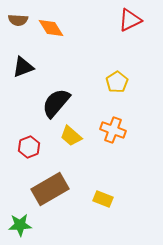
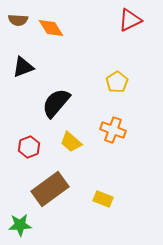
yellow trapezoid: moved 6 px down
brown rectangle: rotated 6 degrees counterclockwise
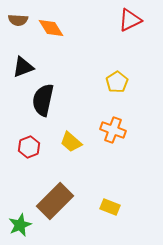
black semicircle: moved 13 px left, 3 px up; rotated 28 degrees counterclockwise
brown rectangle: moved 5 px right, 12 px down; rotated 9 degrees counterclockwise
yellow rectangle: moved 7 px right, 8 px down
green star: rotated 20 degrees counterclockwise
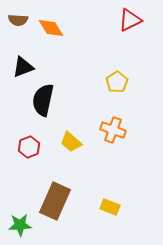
brown rectangle: rotated 21 degrees counterclockwise
green star: rotated 20 degrees clockwise
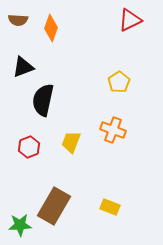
orange diamond: rotated 52 degrees clockwise
yellow pentagon: moved 2 px right
yellow trapezoid: rotated 70 degrees clockwise
brown rectangle: moved 1 px left, 5 px down; rotated 6 degrees clockwise
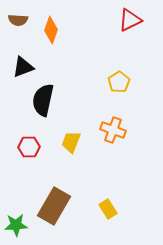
orange diamond: moved 2 px down
red hexagon: rotated 20 degrees clockwise
yellow rectangle: moved 2 px left, 2 px down; rotated 36 degrees clockwise
green star: moved 4 px left
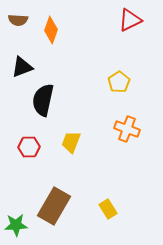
black triangle: moved 1 px left
orange cross: moved 14 px right, 1 px up
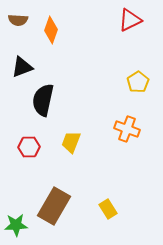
yellow pentagon: moved 19 px right
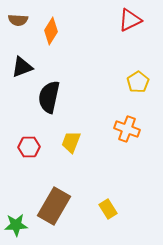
orange diamond: moved 1 px down; rotated 12 degrees clockwise
black semicircle: moved 6 px right, 3 px up
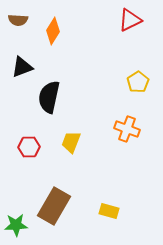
orange diamond: moved 2 px right
yellow rectangle: moved 1 px right, 2 px down; rotated 42 degrees counterclockwise
